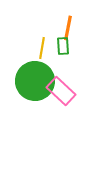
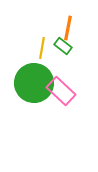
green rectangle: rotated 48 degrees counterclockwise
green circle: moved 1 px left, 2 px down
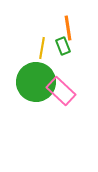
orange line: rotated 20 degrees counterclockwise
green rectangle: rotated 30 degrees clockwise
green circle: moved 2 px right, 1 px up
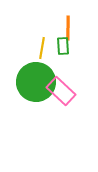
orange line: rotated 10 degrees clockwise
green rectangle: rotated 18 degrees clockwise
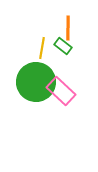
green rectangle: rotated 48 degrees counterclockwise
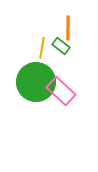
green rectangle: moved 2 px left
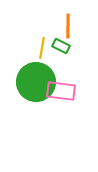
orange line: moved 2 px up
green rectangle: rotated 12 degrees counterclockwise
pink rectangle: rotated 36 degrees counterclockwise
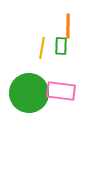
green rectangle: rotated 66 degrees clockwise
green circle: moved 7 px left, 11 px down
